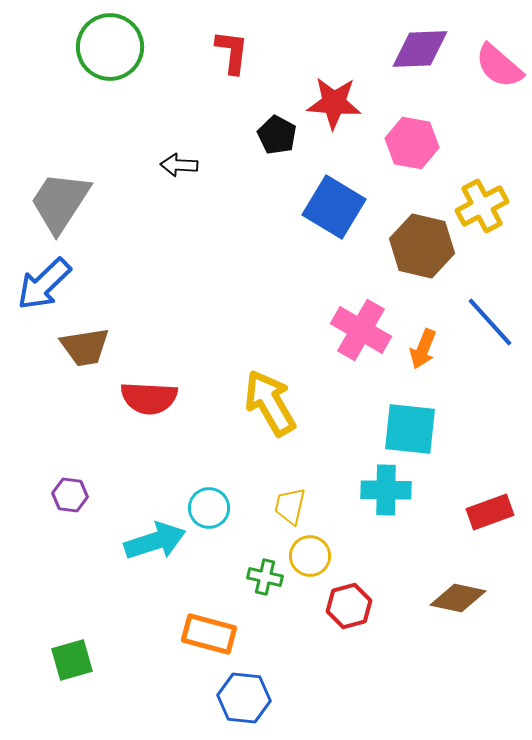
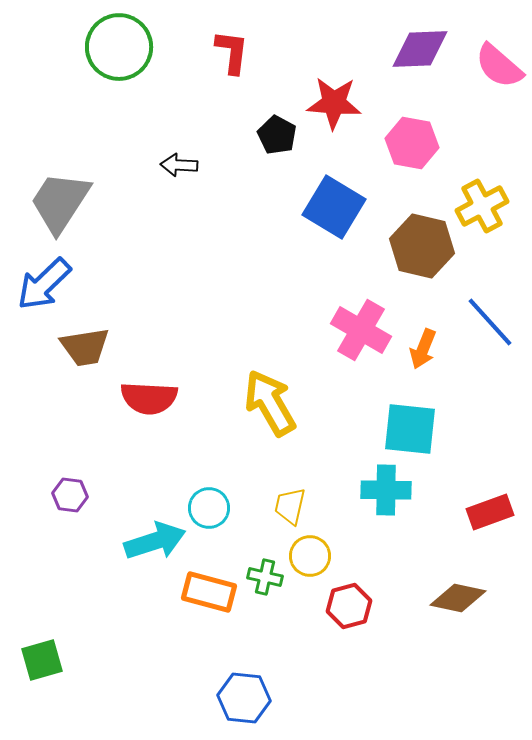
green circle: moved 9 px right
orange rectangle: moved 42 px up
green square: moved 30 px left
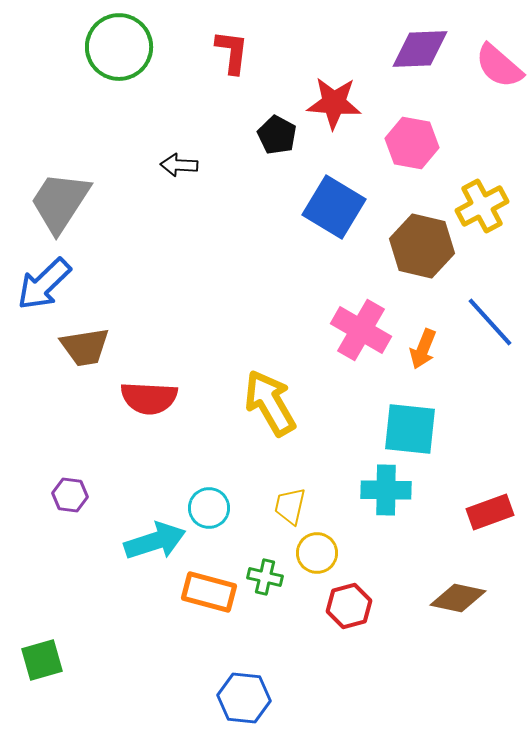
yellow circle: moved 7 px right, 3 px up
